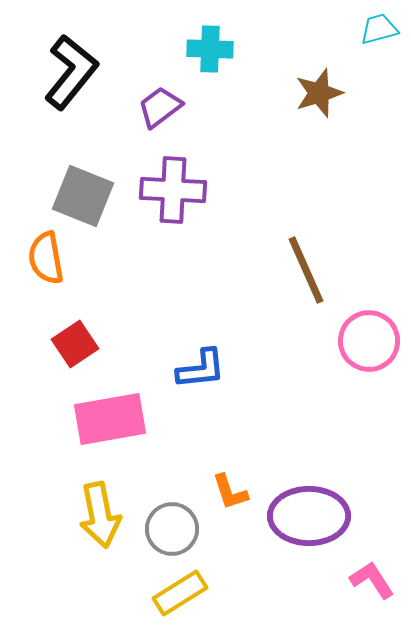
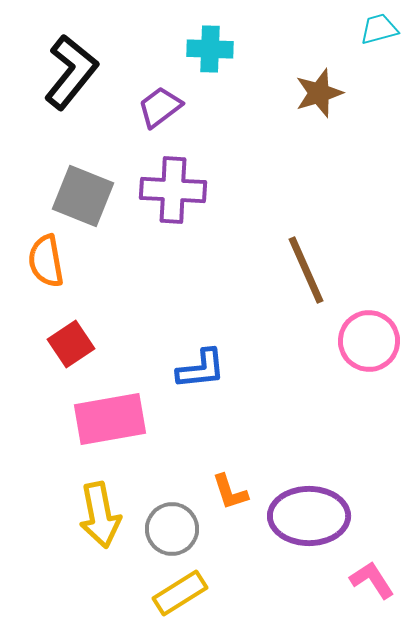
orange semicircle: moved 3 px down
red square: moved 4 px left
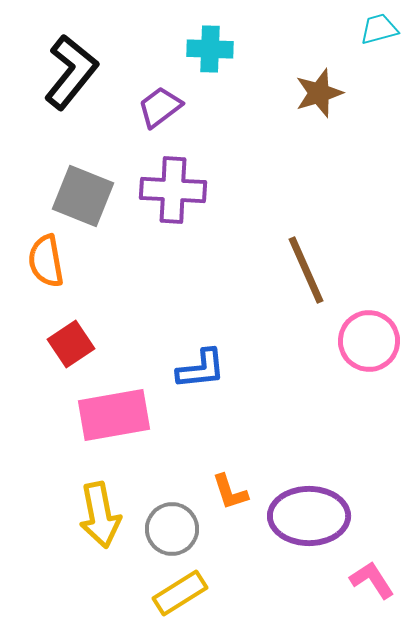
pink rectangle: moved 4 px right, 4 px up
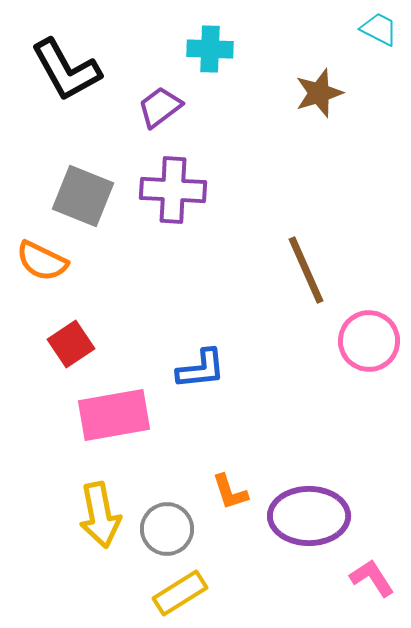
cyan trapezoid: rotated 42 degrees clockwise
black L-shape: moved 5 px left, 2 px up; rotated 112 degrees clockwise
orange semicircle: moved 4 px left; rotated 54 degrees counterclockwise
gray circle: moved 5 px left
pink L-shape: moved 2 px up
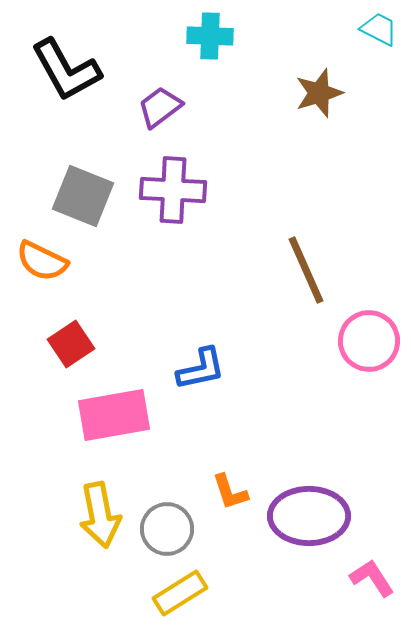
cyan cross: moved 13 px up
blue L-shape: rotated 6 degrees counterclockwise
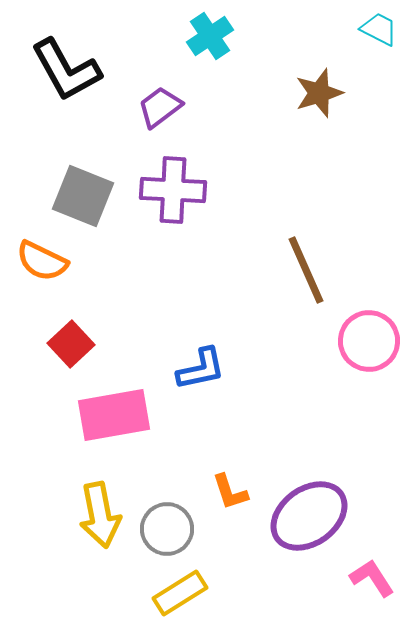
cyan cross: rotated 36 degrees counterclockwise
red square: rotated 9 degrees counterclockwise
purple ellipse: rotated 36 degrees counterclockwise
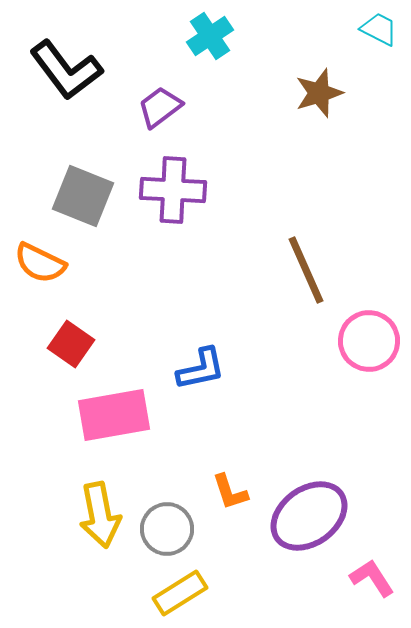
black L-shape: rotated 8 degrees counterclockwise
orange semicircle: moved 2 px left, 2 px down
red square: rotated 12 degrees counterclockwise
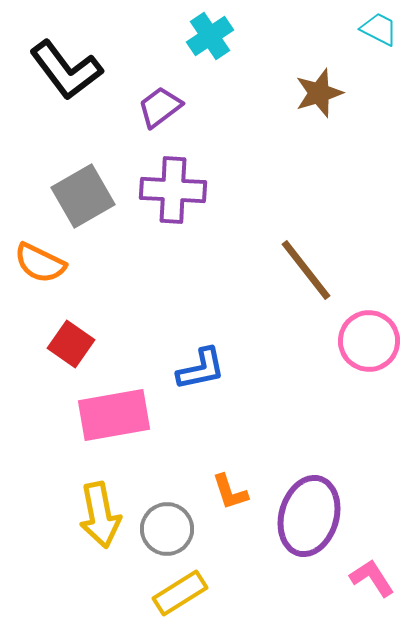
gray square: rotated 38 degrees clockwise
brown line: rotated 14 degrees counterclockwise
purple ellipse: rotated 38 degrees counterclockwise
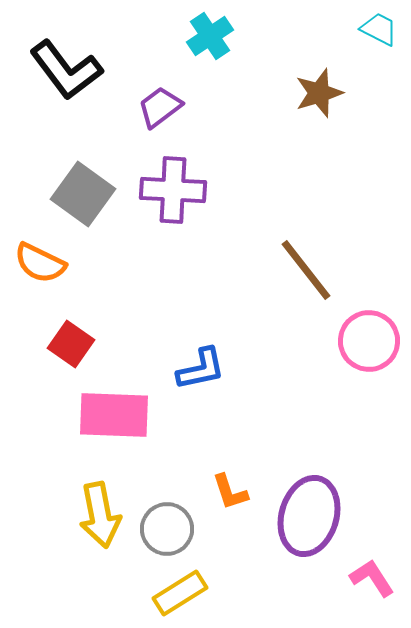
gray square: moved 2 px up; rotated 24 degrees counterclockwise
pink rectangle: rotated 12 degrees clockwise
